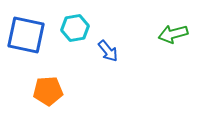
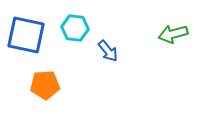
cyan hexagon: rotated 16 degrees clockwise
orange pentagon: moved 3 px left, 6 px up
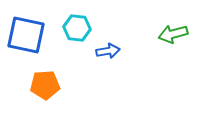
cyan hexagon: moved 2 px right
blue arrow: rotated 60 degrees counterclockwise
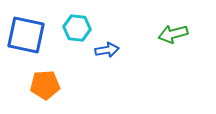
blue arrow: moved 1 px left, 1 px up
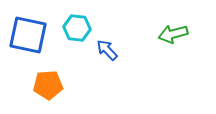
blue square: moved 2 px right
blue arrow: rotated 125 degrees counterclockwise
orange pentagon: moved 3 px right
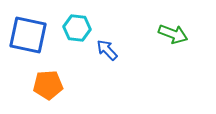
green arrow: rotated 144 degrees counterclockwise
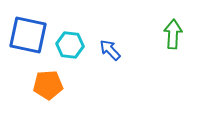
cyan hexagon: moved 7 px left, 17 px down
green arrow: rotated 108 degrees counterclockwise
blue arrow: moved 3 px right
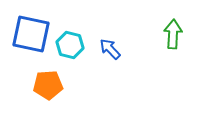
blue square: moved 3 px right, 1 px up
cyan hexagon: rotated 8 degrees clockwise
blue arrow: moved 1 px up
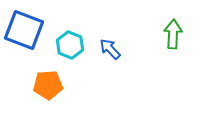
blue square: moved 7 px left, 4 px up; rotated 9 degrees clockwise
cyan hexagon: rotated 8 degrees clockwise
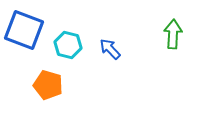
cyan hexagon: moved 2 px left; rotated 8 degrees counterclockwise
orange pentagon: rotated 20 degrees clockwise
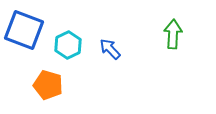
cyan hexagon: rotated 20 degrees clockwise
